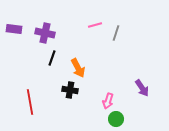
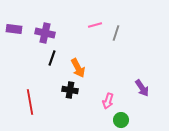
green circle: moved 5 px right, 1 px down
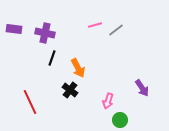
gray line: moved 3 px up; rotated 35 degrees clockwise
black cross: rotated 28 degrees clockwise
red line: rotated 15 degrees counterclockwise
green circle: moved 1 px left
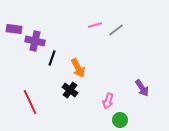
purple cross: moved 10 px left, 8 px down
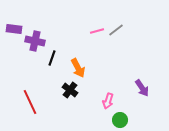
pink line: moved 2 px right, 6 px down
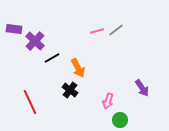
purple cross: rotated 30 degrees clockwise
black line: rotated 42 degrees clockwise
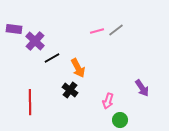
red line: rotated 25 degrees clockwise
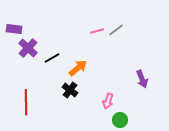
purple cross: moved 7 px left, 7 px down
orange arrow: rotated 102 degrees counterclockwise
purple arrow: moved 9 px up; rotated 12 degrees clockwise
red line: moved 4 px left
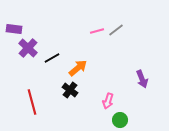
red line: moved 6 px right; rotated 15 degrees counterclockwise
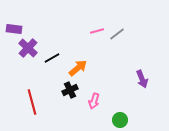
gray line: moved 1 px right, 4 px down
black cross: rotated 28 degrees clockwise
pink arrow: moved 14 px left
